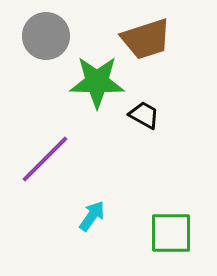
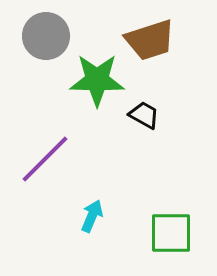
brown trapezoid: moved 4 px right, 1 px down
green star: moved 2 px up
cyan arrow: rotated 12 degrees counterclockwise
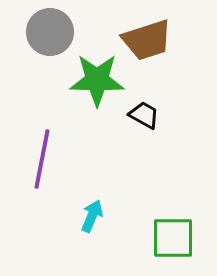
gray circle: moved 4 px right, 4 px up
brown trapezoid: moved 3 px left
purple line: moved 3 px left; rotated 34 degrees counterclockwise
green square: moved 2 px right, 5 px down
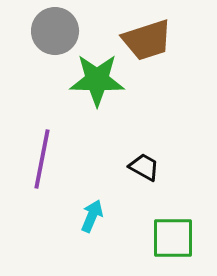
gray circle: moved 5 px right, 1 px up
black trapezoid: moved 52 px down
